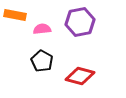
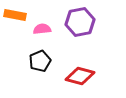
black pentagon: moved 2 px left; rotated 20 degrees clockwise
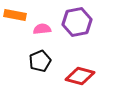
purple hexagon: moved 3 px left
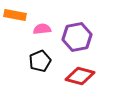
purple hexagon: moved 15 px down
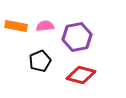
orange rectangle: moved 1 px right, 11 px down
pink semicircle: moved 3 px right, 3 px up
red diamond: moved 1 px right, 1 px up
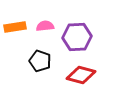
orange rectangle: moved 1 px left, 1 px down; rotated 20 degrees counterclockwise
purple hexagon: rotated 8 degrees clockwise
black pentagon: rotated 30 degrees counterclockwise
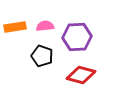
black pentagon: moved 2 px right, 5 px up
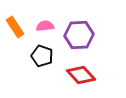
orange rectangle: rotated 65 degrees clockwise
purple hexagon: moved 2 px right, 2 px up
red diamond: rotated 32 degrees clockwise
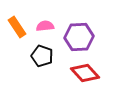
orange rectangle: moved 2 px right
purple hexagon: moved 2 px down
red diamond: moved 4 px right, 2 px up
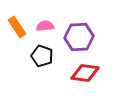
red diamond: rotated 40 degrees counterclockwise
